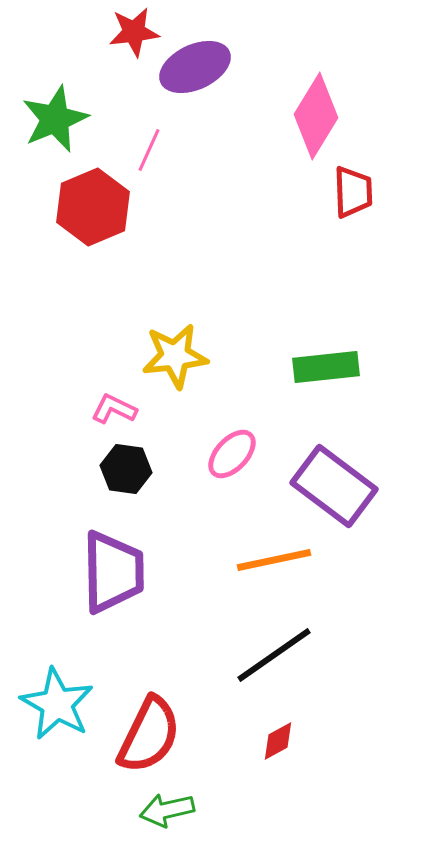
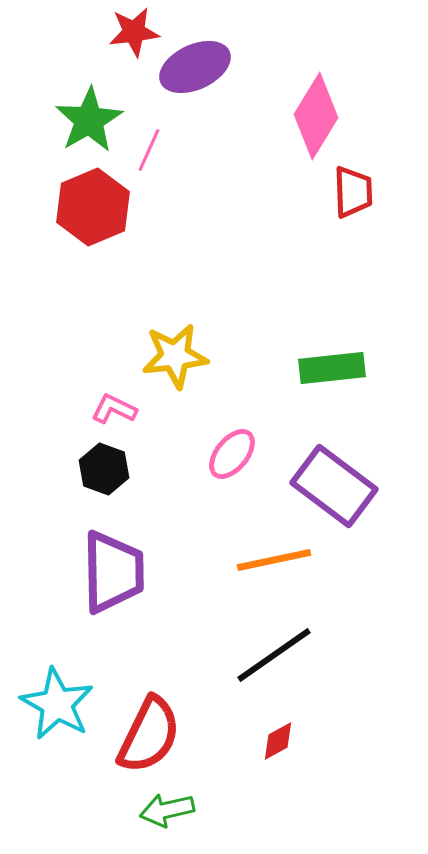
green star: moved 34 px right, 1 px down; rotated 8 degrees counterclockwise
green rectangle: moved 6 px right, 1 px down
pink ellipse: rotated 4 degrees counterclockwise
black hexagon: moved 22 px left; rotated 12 degrees clockwise
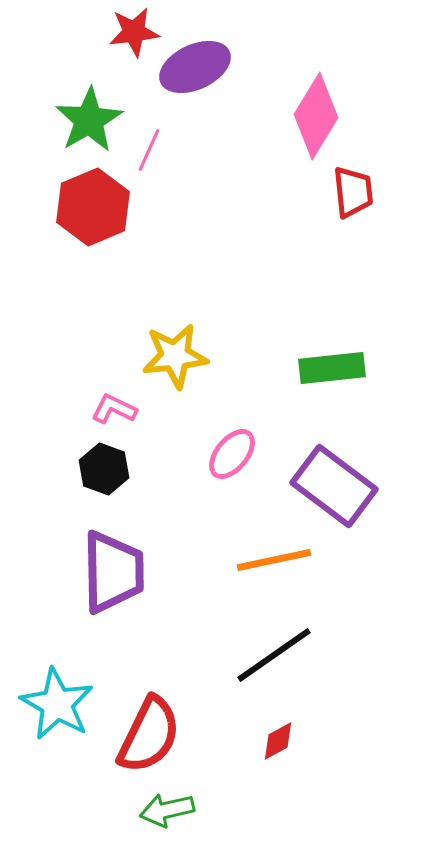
red trapezoid: rotated 4 degrees counterclockwise
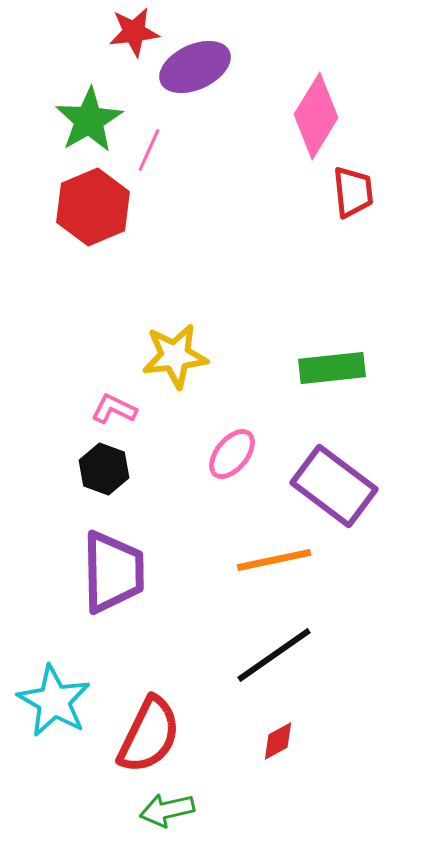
cyan star: moved 3 px left, 3 px up
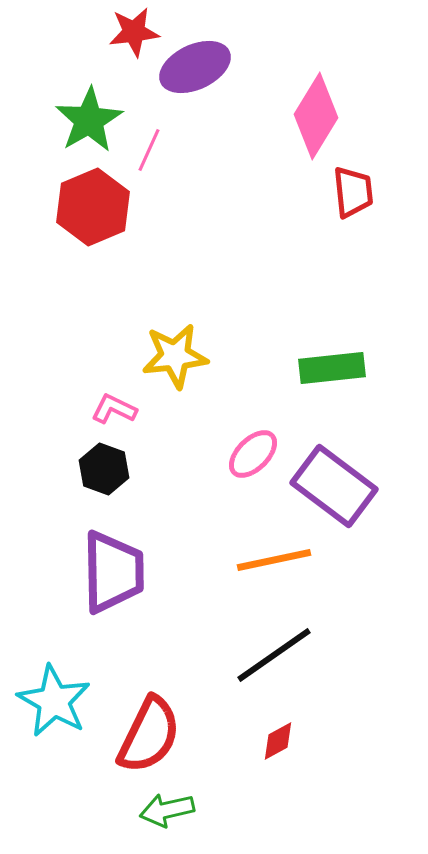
pink ellipse: moved 21 px right; rotated 6 degrees clockwise
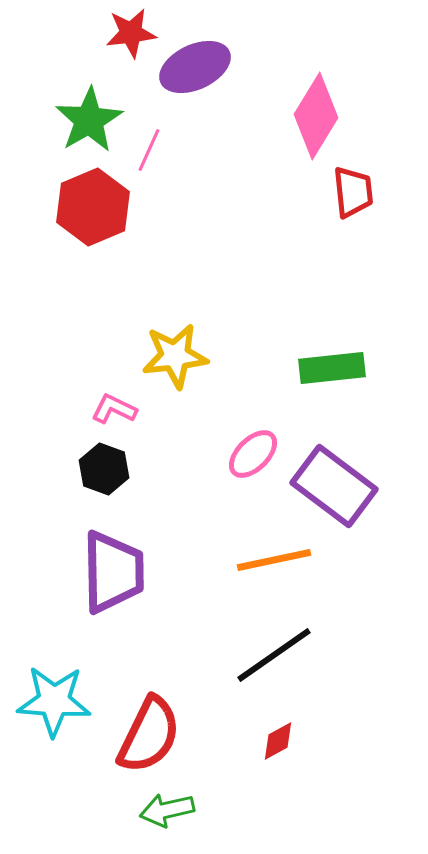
red star: moved 3 px left, 1 px down
cyan star: rotated 26 degrees counterclockwise
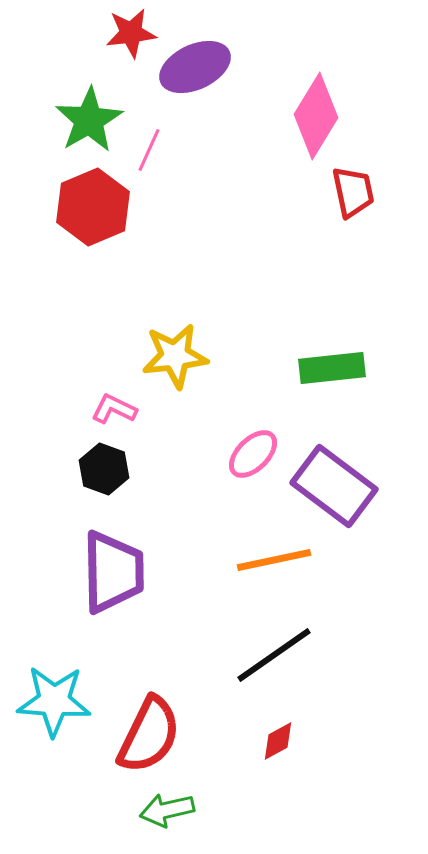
red trapezoid: rotated 6 degrees counterclockwise
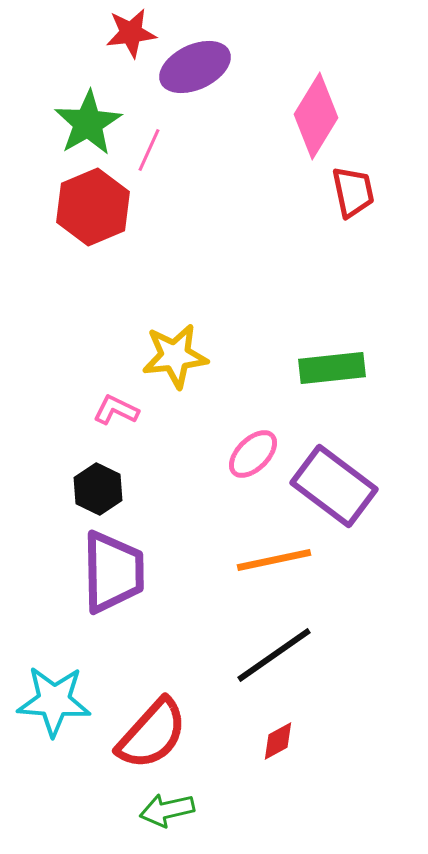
green star: moved 1 px left, 3 px down
pink L-shape: moved 2 px right, 1 px down
black hexagon: moved 6 px left, 20 px down; rotated 6 degrees clockwise
red semicircle: moved 3 px right, 1 px up; rotated 16 degrees clockwise
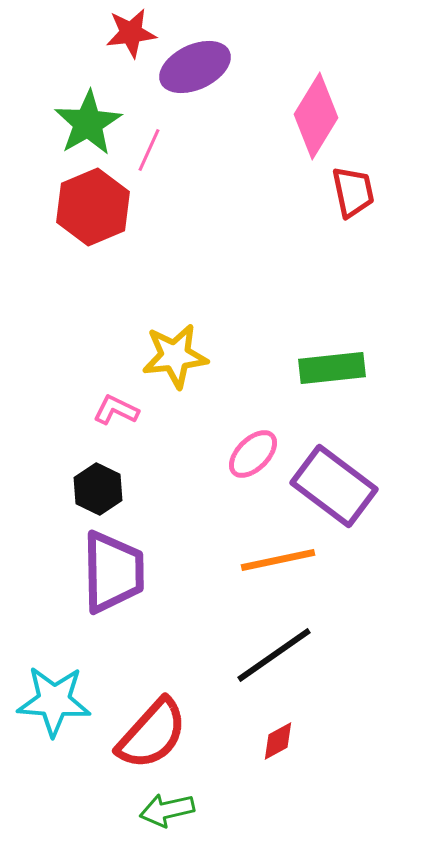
orange line: moved 4 px right
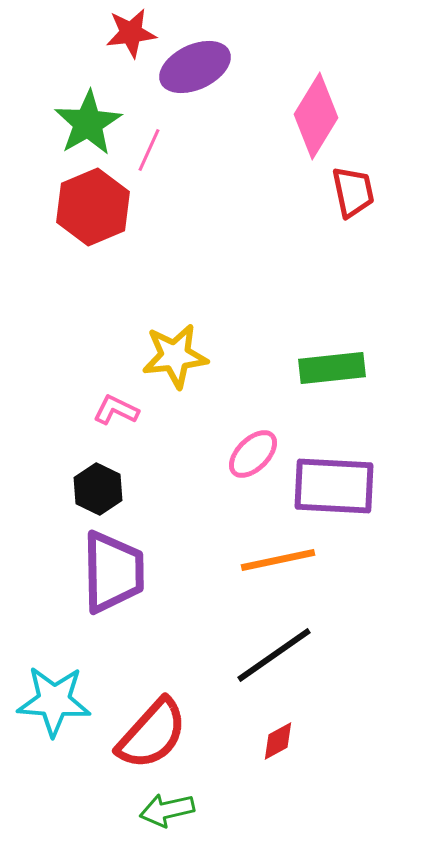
purple rectangle: rotated 34 degrees counterclockwise
